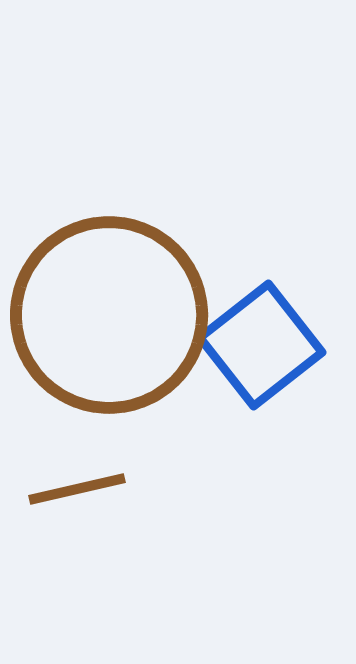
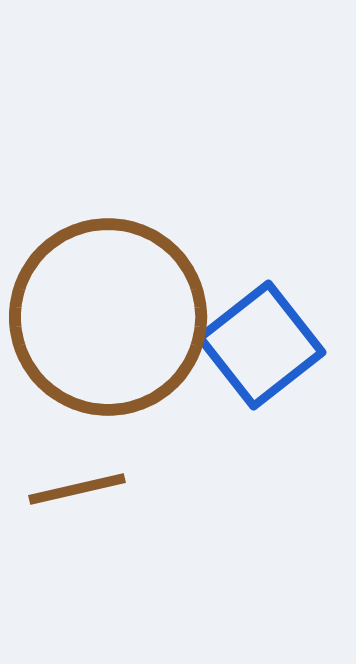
brown circle: moved 1 px left, 2 px down
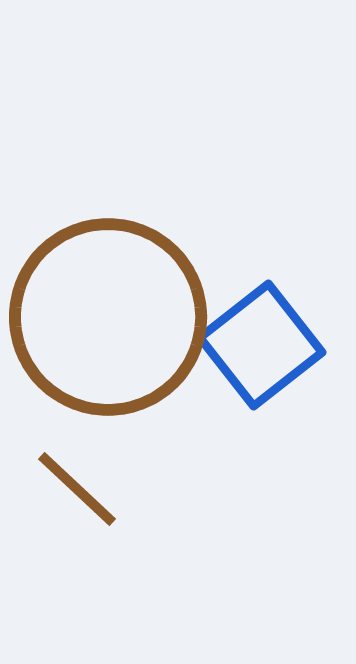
brown line: rotated 56 degrees clockwise
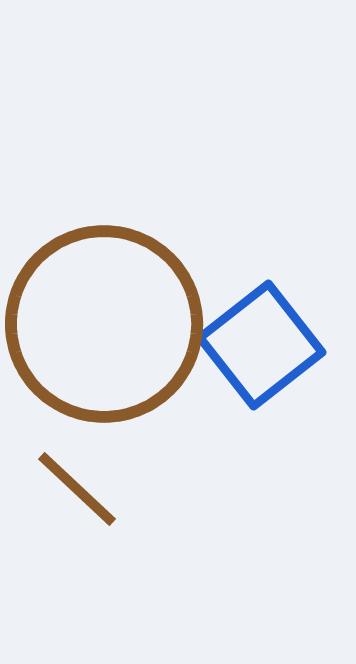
brown circle: moved 4 px left, 7 px down
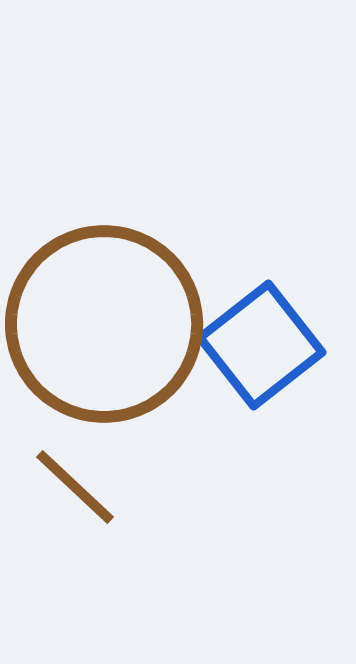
brown line: moved 2 px left, 2 px up
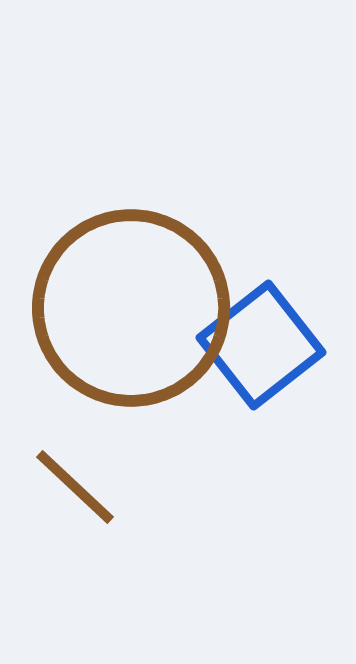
brown circle: moved 27 px right, 16 px up
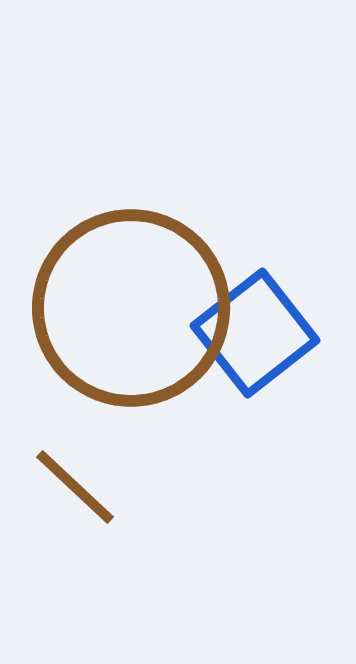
blue square: moved 6 px left, 12 px up
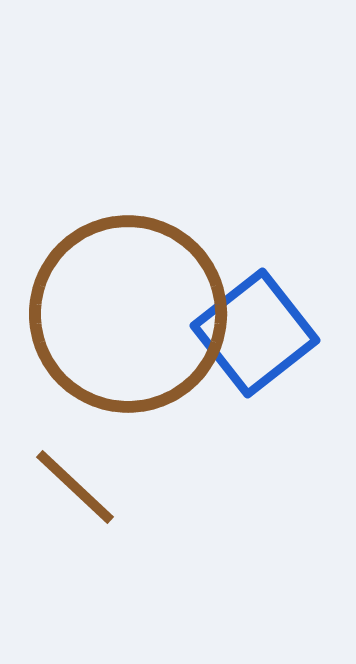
brown circle: moved 3 px left, 6 px down
